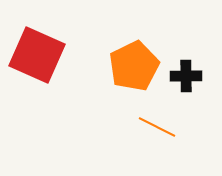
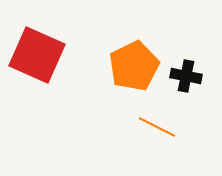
black cross: rotated 12 degrees clockwise
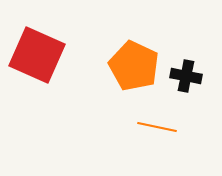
orange pentagon: rotated 21 degrees counterclockwise
orange line: rotated 15 degrees counterclockwise
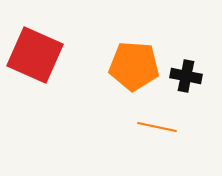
red square: moved 2 px left
orange pentagon: rotated 21 degrees counterclockwise
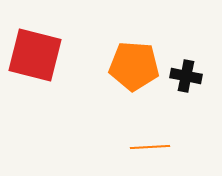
red square: rotated 10 degrees counterclockwise
orange line: moved 7 px left, 20 px down; rotated 15 degrees counterclockwise
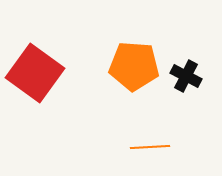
red square: moved 18 px down; rotated 22 degrees clockwise
black cross: rotated 16 degrees clockwise
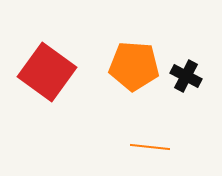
red square: moved 12 px right, 1 px up
orange line: rotated 9 degrees clockwise
